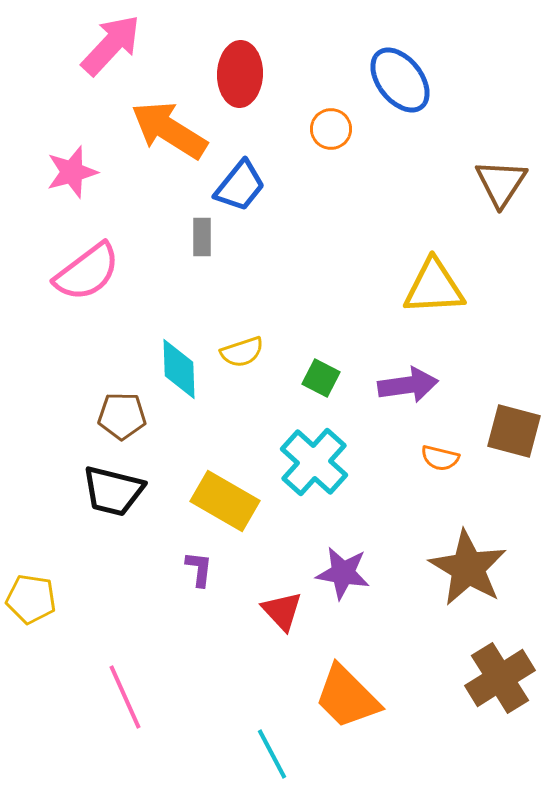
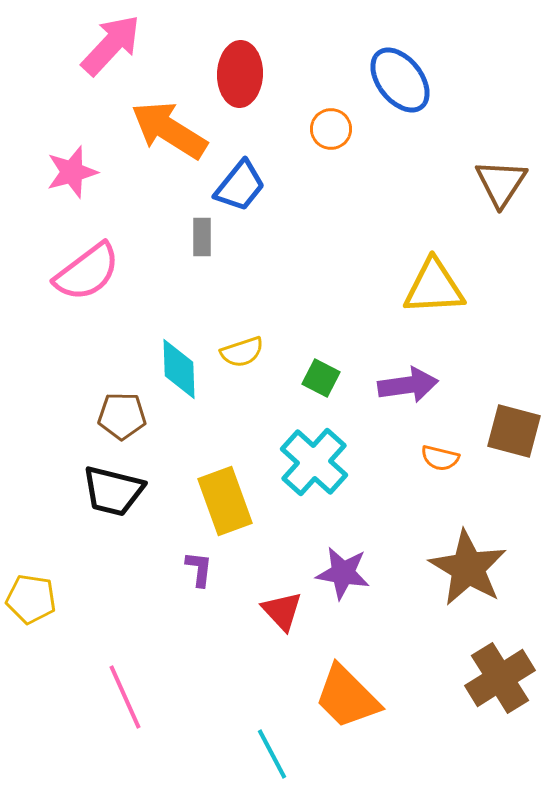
yellow rectangle: rotated 40 degrees clockwise
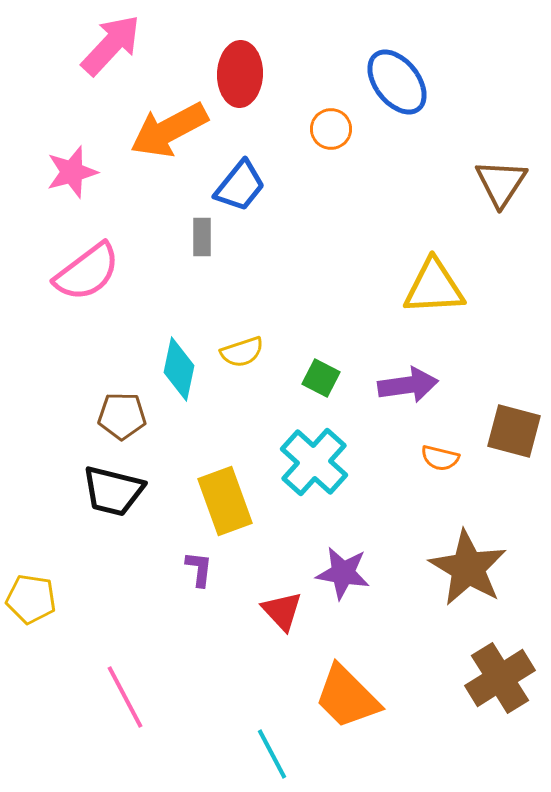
blue ellipse: moved 3 px left, 2 px down
orange arrow: rotated 60 degrees counterclockwise
cyan diamond: rotated 14 degrees clockwise
pink line: rotated 4 degrees counterclockwise
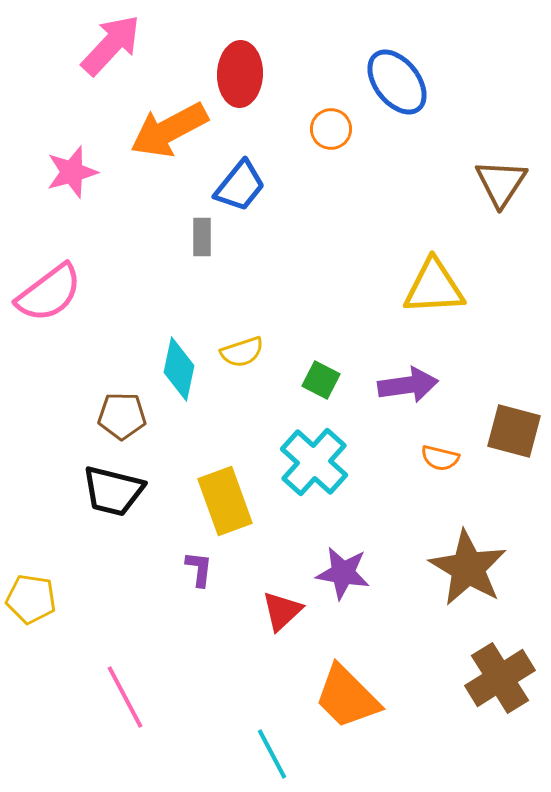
pink semicircle: moved 38 px left, 21 px down
green square: moved 2 px down
red triangle: rotated 30 degrees clockwise
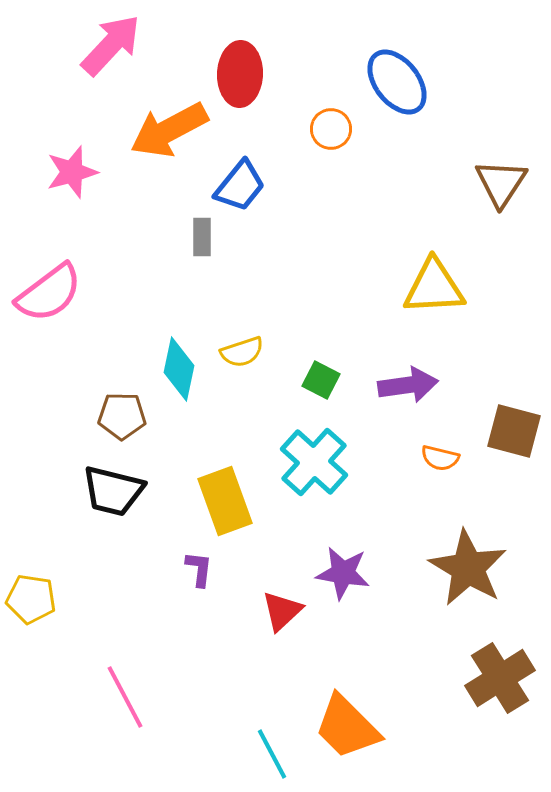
orange trapezoid: moved 30 px down
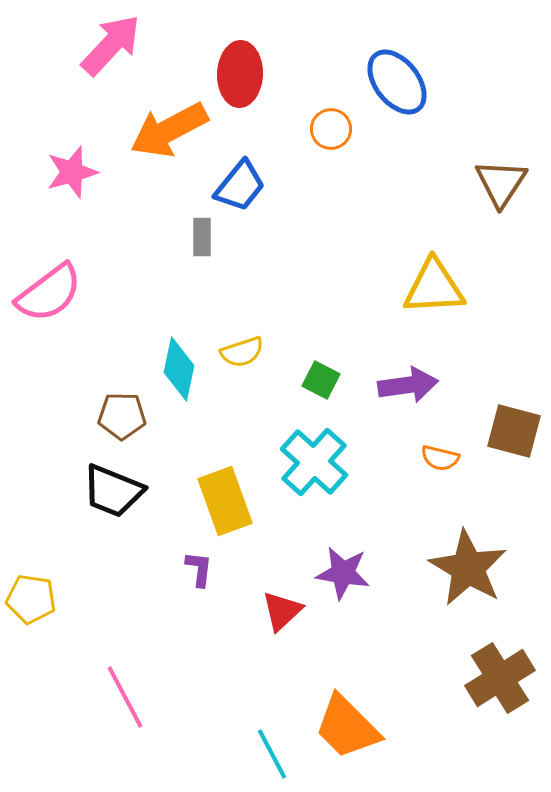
black trapezoid: rotated 8 degrees clockwise
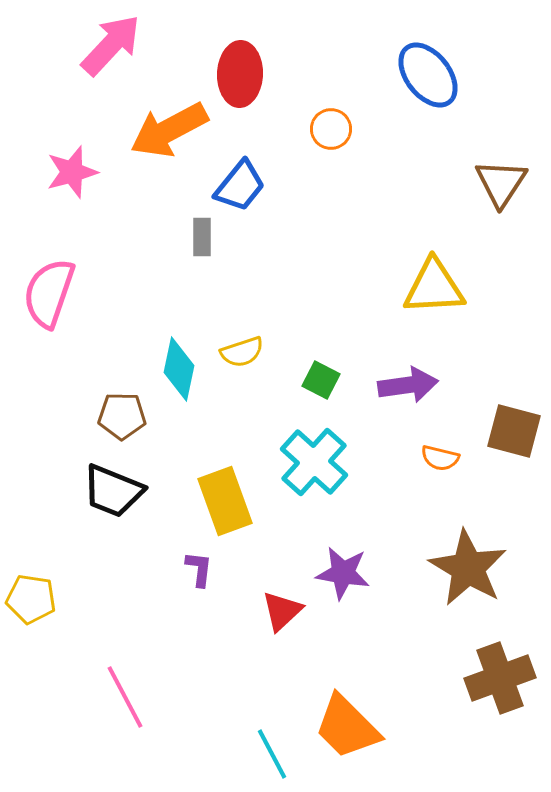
blue ellipse: moved 31 px right, 7 px up
pink semicircle: rotated 146 degrees clockwise
brown cross: rotated 12 degrees clockwise
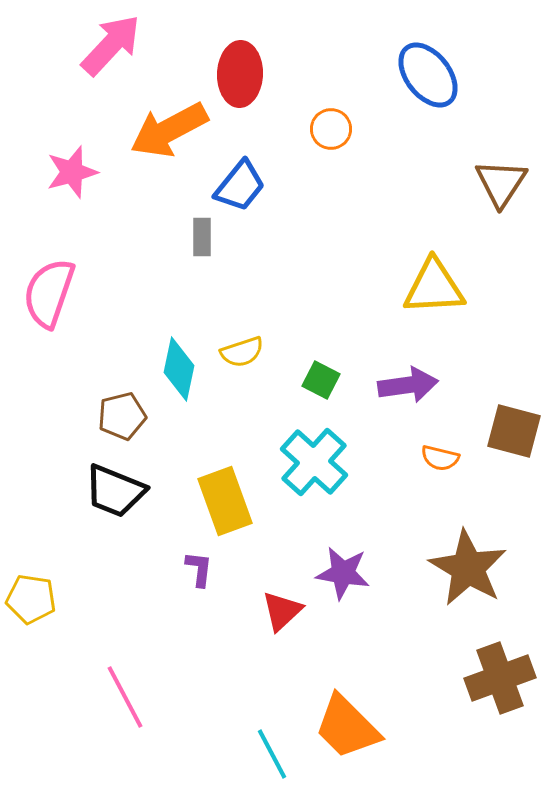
brown pentagon: rotated 15 degrees counterclockwise
black trapezoid: moved 2 px right
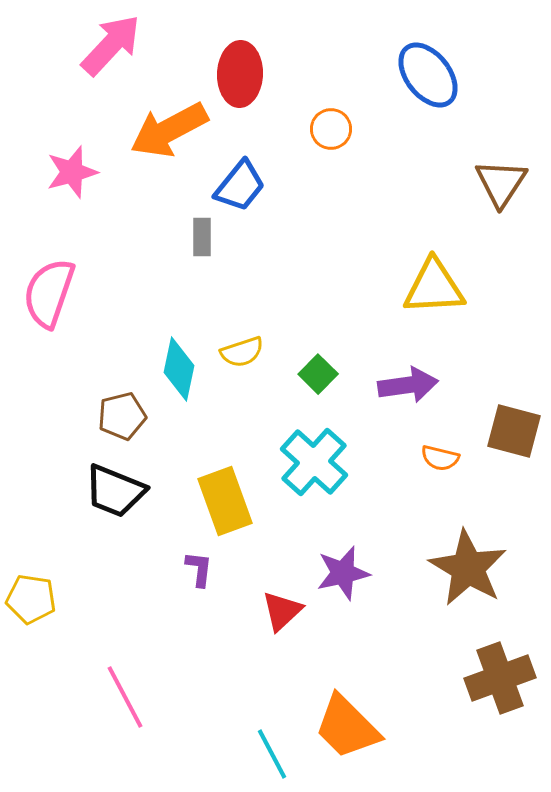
green square: moved 3 px left, 6 px up; rotated 18 degrees clockwise
purple star: rotated 22 degrees counterclockwise
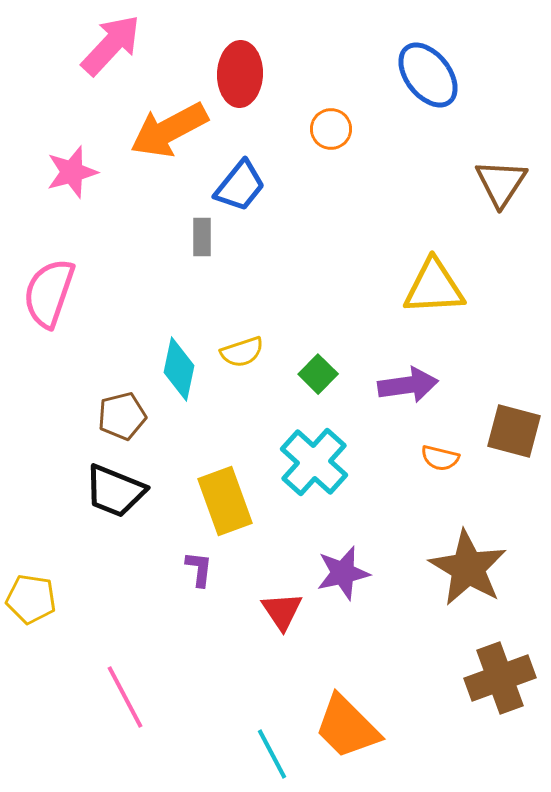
red triangle: rotated 21 degrees counterclockwise
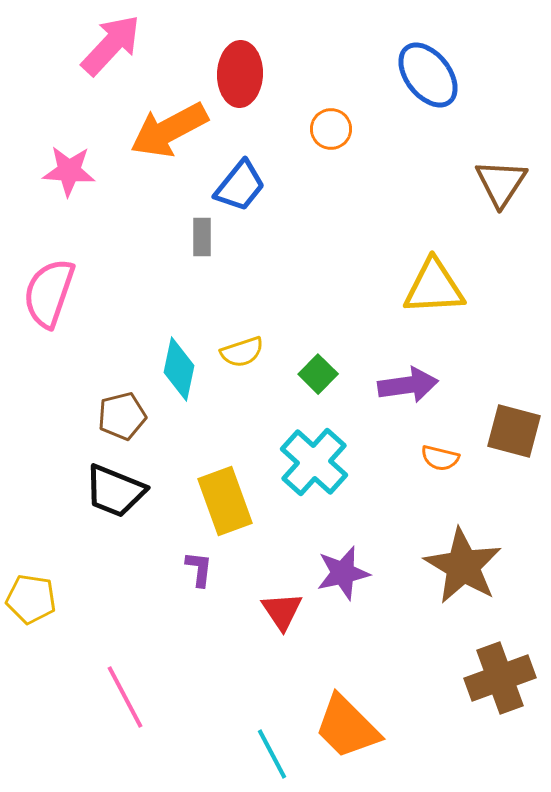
pink star: moved 3 px left, 1 px up; rotated 20 degrees clockwise
brown star: moved 5 px left, 2 px up
